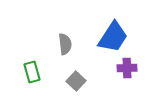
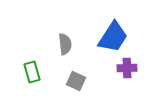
gray square: rotated 18 degrees counterclockwise
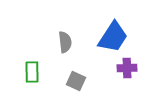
gray semicircle: moved 2 px up
green rectangle: rotated 15 degrees clockwise
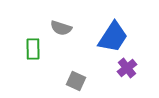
gray semicircle: moved 4 px left, 14 px up; rotated 115 degrees clockwise
purple cross: rotated 36 degrees counterclockwise
green rectangle: moved 1 px right, 23 px up
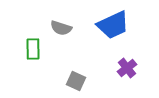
blue trapezoid: moved 12 px up; rotated 32 degrees clockwise
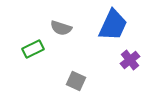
blue trapezoid: rotated 40 degrees counterclockwise
green rectangle: rotated 65 degrees clockwise
purple cross: moved 3 px right, 8 px up
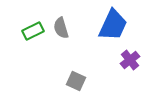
gray semicircle: rotated 55 degrees clockwise
green rectangle: moved 18 px up
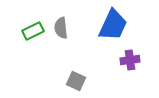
gray semicircle: rotated 10 degrees clockwise
purple cross: rotated 30 degrees clockwise
